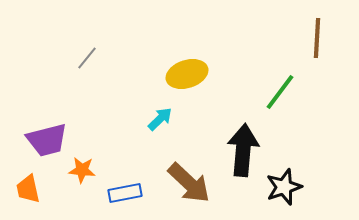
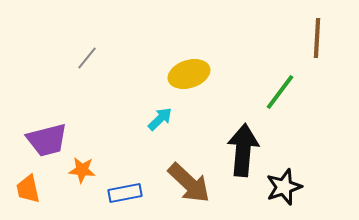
yellow ellipse: moved 2 px right
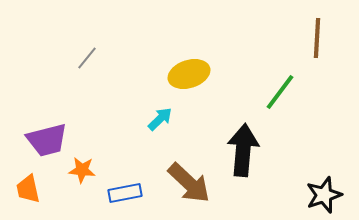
black star: moved 40 px right, 8 px down
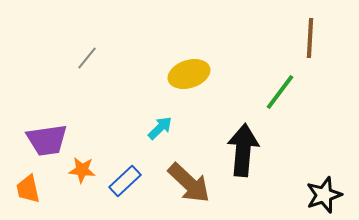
brown line: moved 7 px left
cyan arrow: moved 9 px down
purple trapezoid: rotated 6 degrees clockwise
blue rectangle: moved 12 px up; rotated 32 degrees counterclockwise
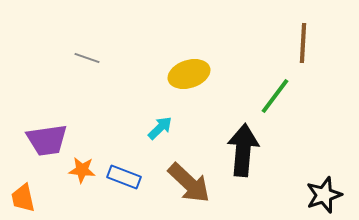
brown line: moved 7 px left, 5 px down
gray line: rotated 70 degrees clockwise
green line: moved 5 px left, 4 px down
blue rectangle: moved 1 px left, 4 px up; rotated 64 degrees clockwise
orange trapezoid: moved 5 px left, 9 px down
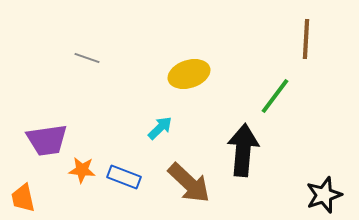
brown line: moved 3 px right, 4 px up
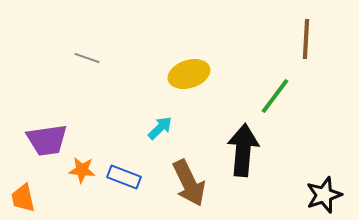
brown arrow: rotated 21 degrees clockwise
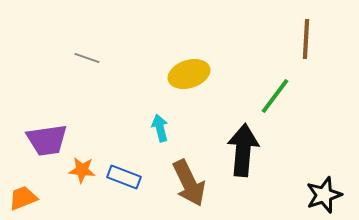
cyan arrow: rotated 60 degrees counterclockwise
orange trapezoid: rotated 80 degrees clockwise
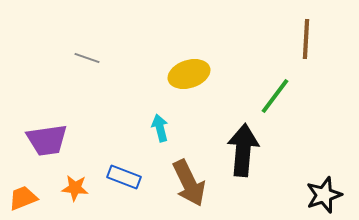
orange star: moved 7 px left, 18 px down
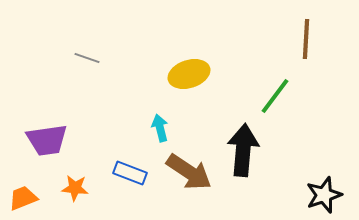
blue rectangle: moved 6 px right, 4 px up
brown arrow: moved 11 px up; rotated 30 degrees counterclockwise
